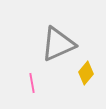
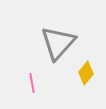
gray triangle: moved 1 px up; rotated 24 degrees counterclockwise
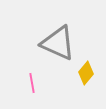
gray triangle: rotated 48 degrees counterclockwise
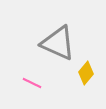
pink line: rotated 54 degrees counterclockwise
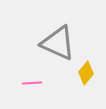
pink line: rotated 30 degrees counterclockwise
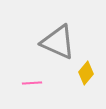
gray triangle: moved 1 px up
